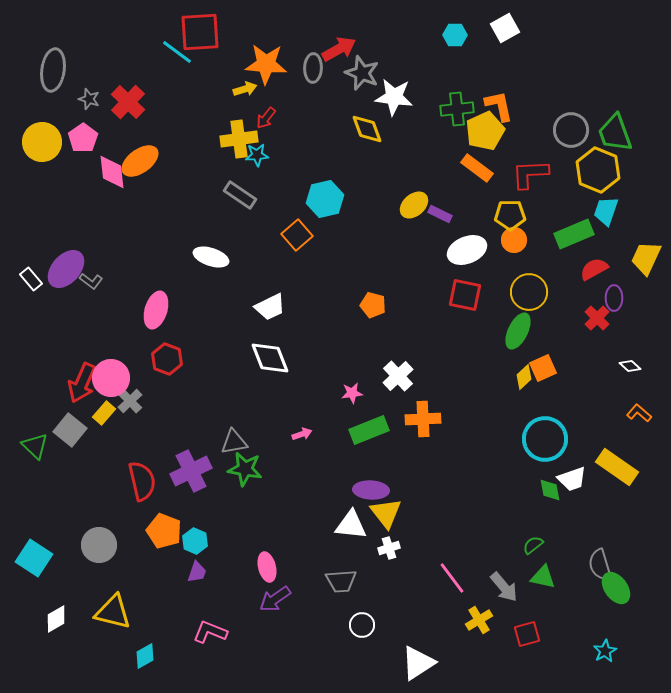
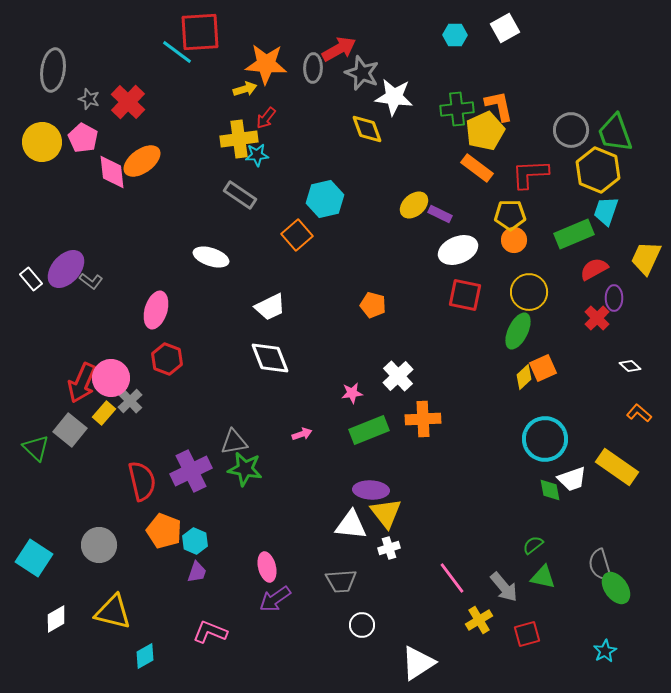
pink pentagon at (83, 138): rotated 8 degrees counterclockwise
orange ellipse at (140, 161): moved 2 px right
white ellipse at (467, 250): moved 9 px left
green triangle at (35, 446): moved 1 px right, 2 px down
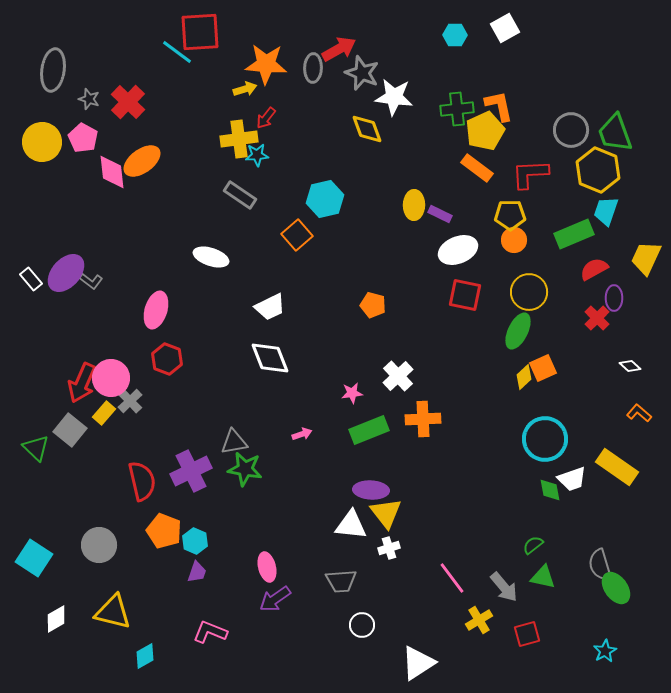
yellow ellipse at (414, 205): rotated 48 degrees counterclockwise
purple ellipse at (66, 269): moved 4 px down
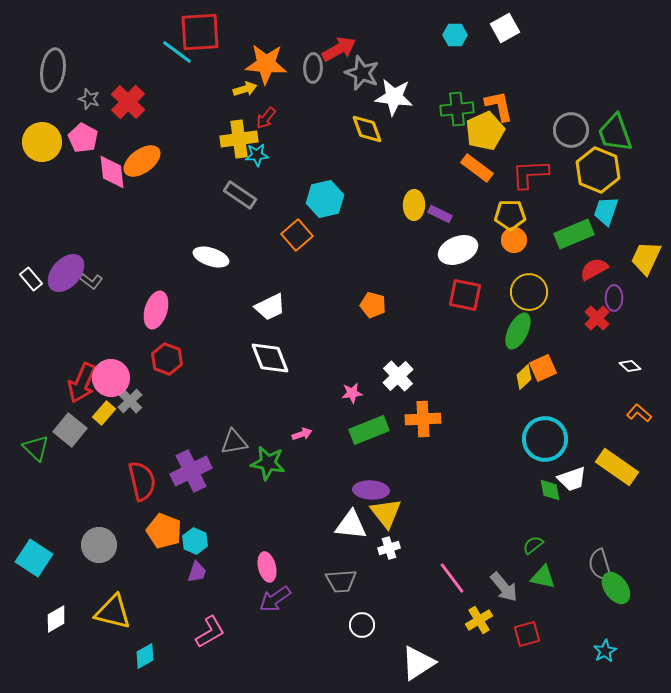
green star at (245, 469): moved 23 px right, 6 px up
pink L-shape at (210, 632): rotated 128 degrees clockwise
